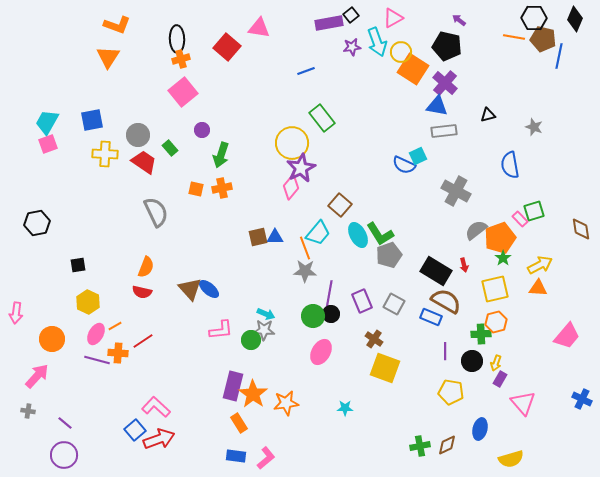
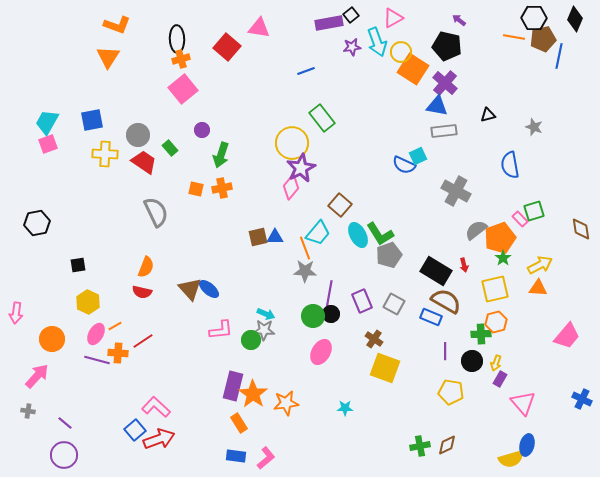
brown pentagon at (543, 39): rotated 25 degrees counterclockwise
pink square at (183, 92): moved 3 px up
blue ellipse at (480, 429): moved 47 px right, 16 px down
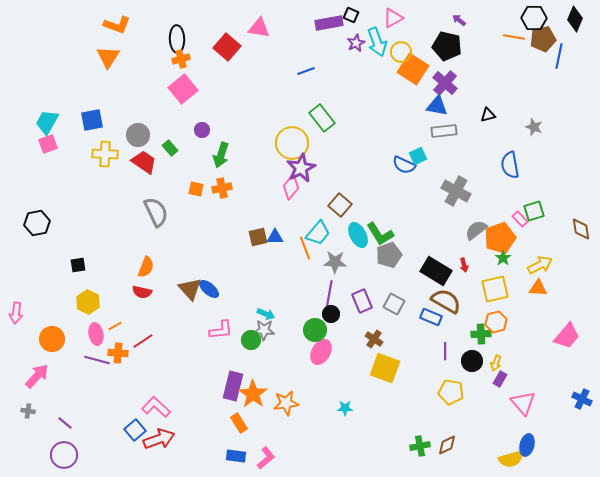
black square at (351, 15): rotated 28 degrees counterclockwise
purple star at (352, 47): moved 4 px right, 4 px up; rotated 18 degrees counterclockwise
gray star at (305, 271): moved 30 px right, 9 px up
green circle at (313, 316): moved 2 px right, 14 px down
pink ellipse at (96, 334): rotated 40 degrees counterclockwise
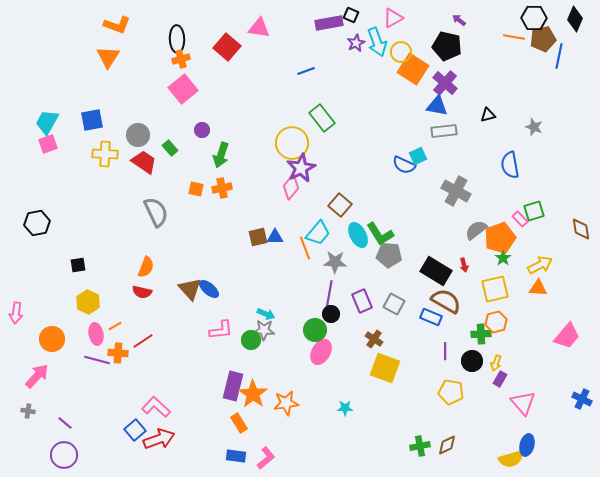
gray pentagon at (389, 255): rotated 25 degrees clockwise
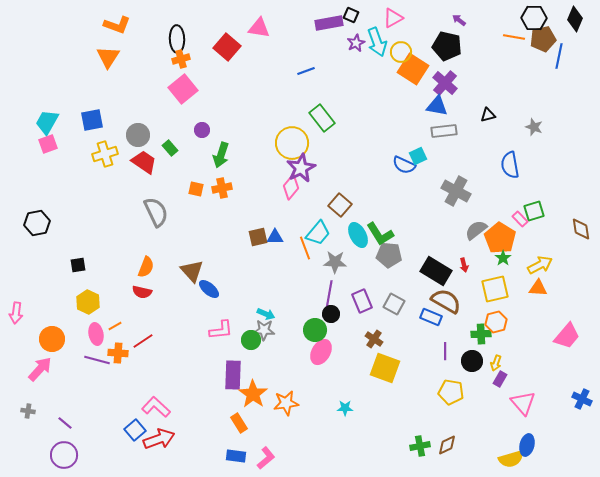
yellow cross at (105, 154): rotated 20 degrees counterclockwise
orange pentagon at (500, 238): rotated 20 degrees counterclockwise
brown triangle at (190, 289): moved 2 px right, 18 px up
pink arrow at (37, 376): moved 3 px right, 7 px up
purple rectangle at (233, 386): moved 11 px up; rotated 12 degrees counterclockwise
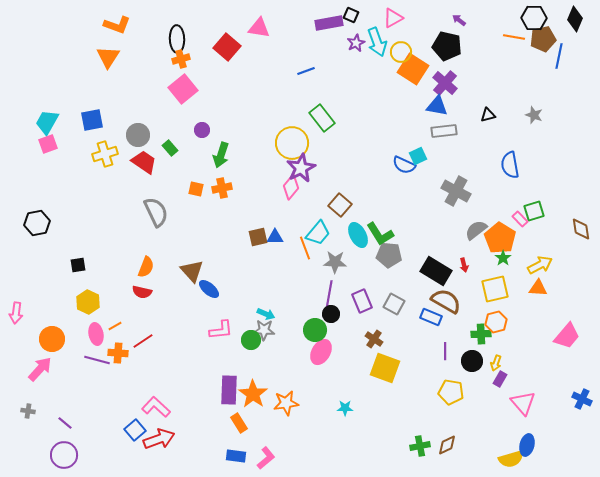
gray star at (534, 127): moved 12 px up
purple rectangle at (233, 375): moved 4 px left, 15 px down
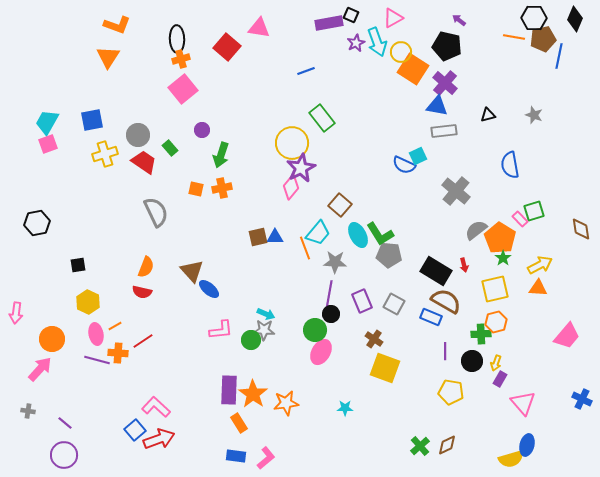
gray cross at (456, 191): rotated 12 degrees clockwise
green cross at (420, 446): rotated 30 degrees counterclockwise
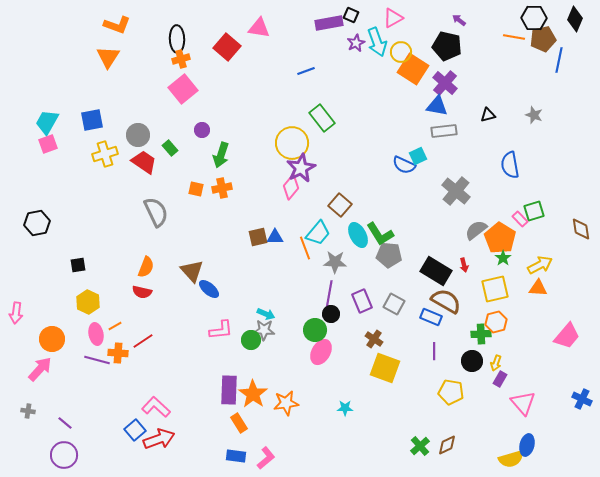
blue line at (559, 56): moved 4 px down
purple line at (445, 351): moved 11 px left
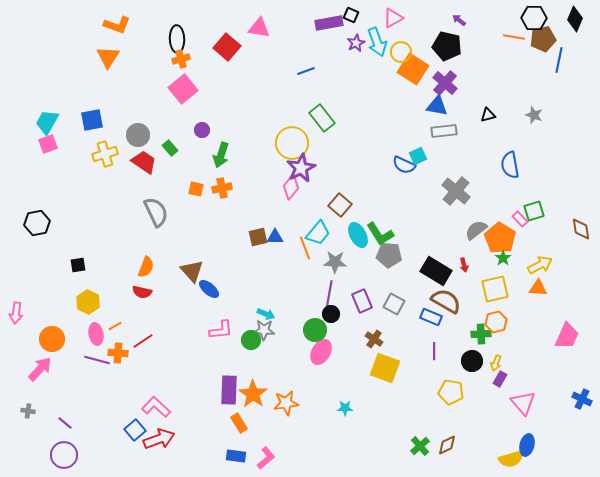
pink trapezoid at (567, 336): rotated 16 degrees counterclockwise
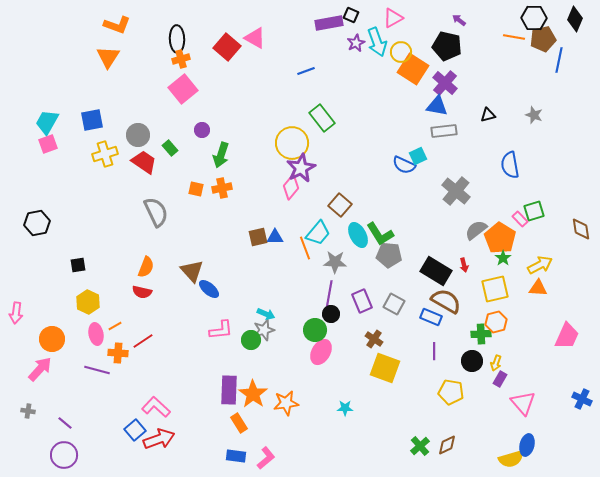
pink triangle at (259, 28): moved 4 px left, 10 px down; rotated 20 degrees clockwise
gray star at (264, 330): rotated 20 degrees counterclockwise
purple line at (97, 360): moved 10 px down
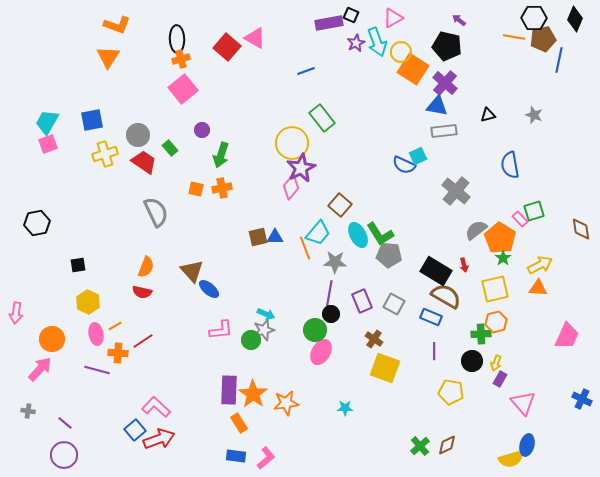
brown semicircle at (446, 301): moved 5 px up
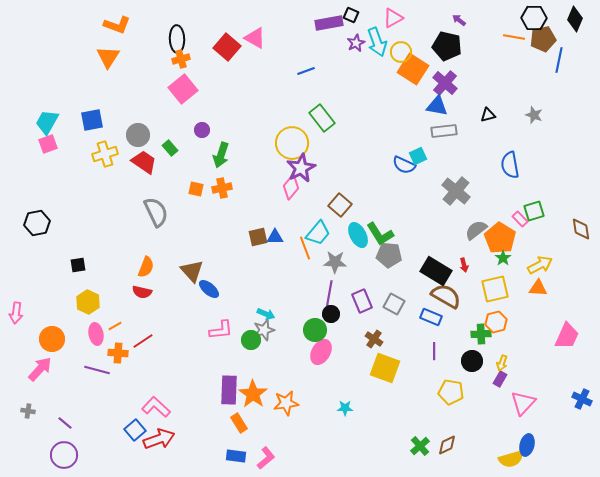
yellow arrow at (496, 363): moved 6 px right
pink triangle at (523, 403): rotated 24 degrees clockwise
